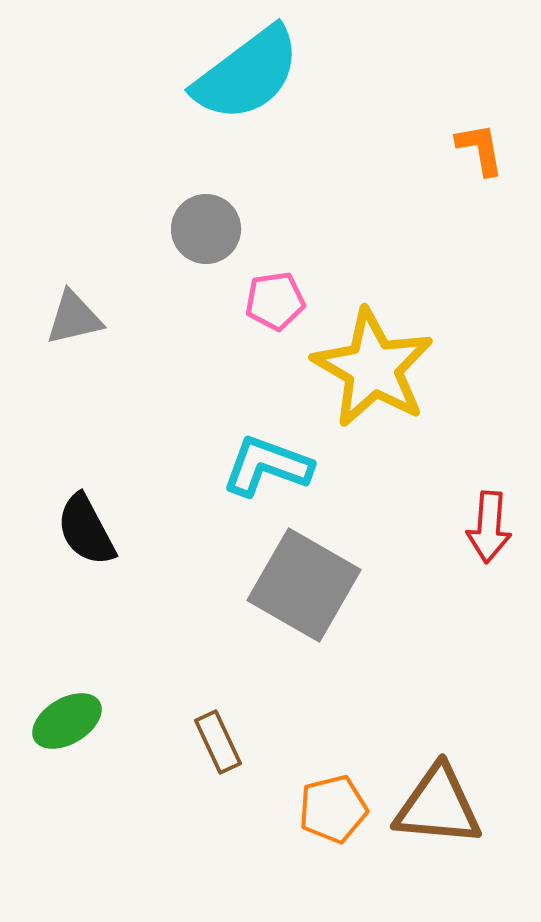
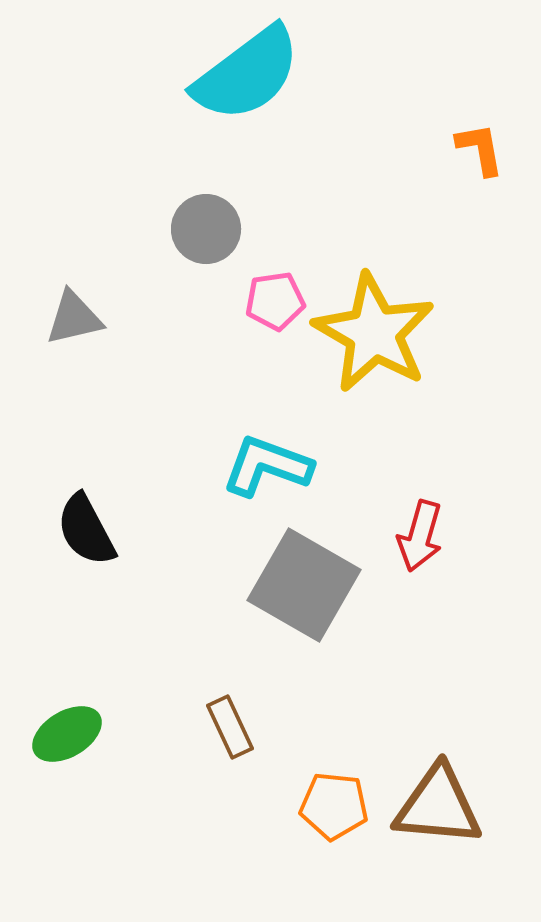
yellow star: moved 1 px right, 35 px up
red arrow: moved 69 px left, 9 px down; rotated 12 degrees clockwise
green ellipse: moved 13 px down
brown rectangle: moved 12 px right, 15 px up
orange pentagon: moved 1 px right, 3 px up; rotated 20 degrees clockwise
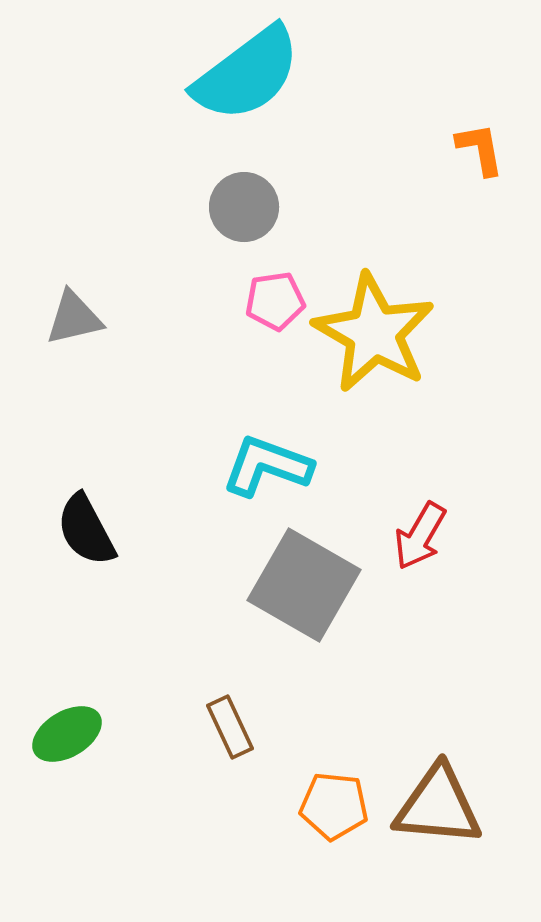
gray circle: moved 38 px right, 22 px up
red arrow: rotated 14 degrees clockwise
